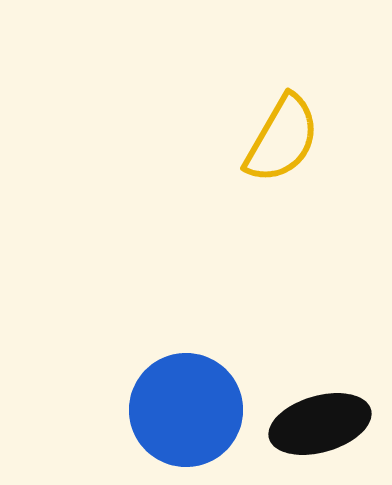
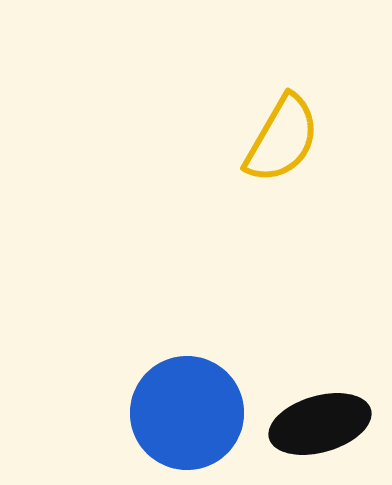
blue circle: moved 1 px right, 3 px down
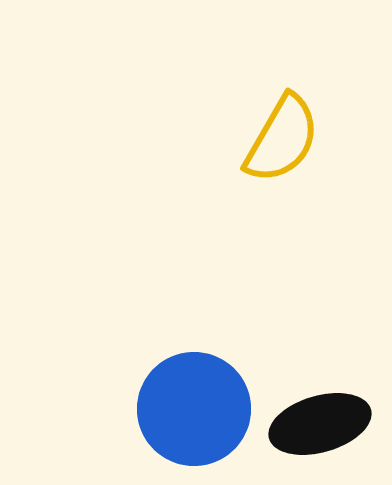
blue circle: moved 7 px right, 4 px up
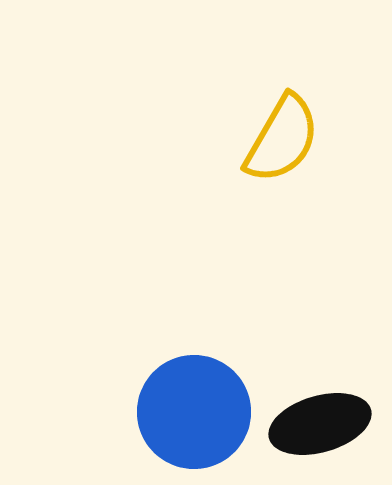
blue circle: moved 3 px down
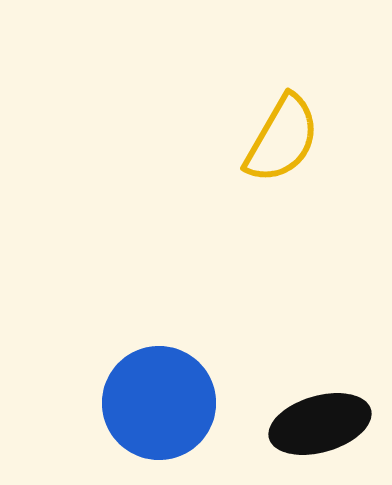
blue circle: moved 35 px left, 9 px up
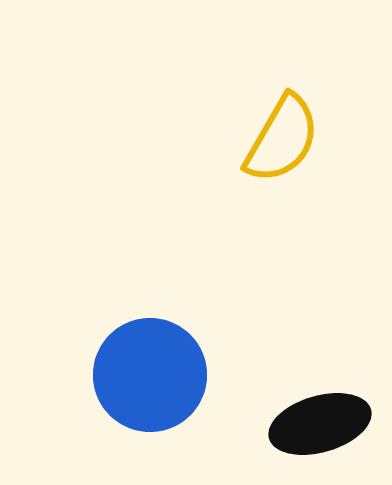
blue circle: moved 9 px left, 28 px up
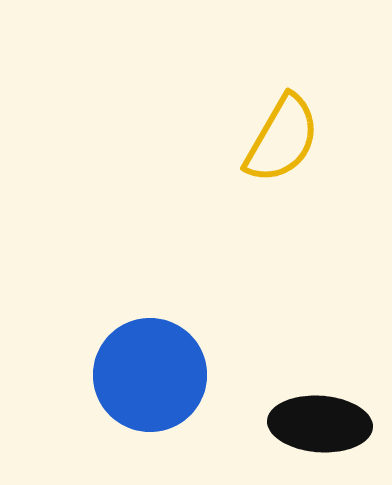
black ellipse: rotated 20 degrees clockwise
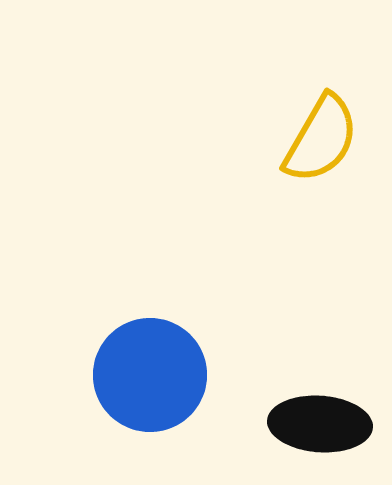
yellow semicircle: moved 39 px right
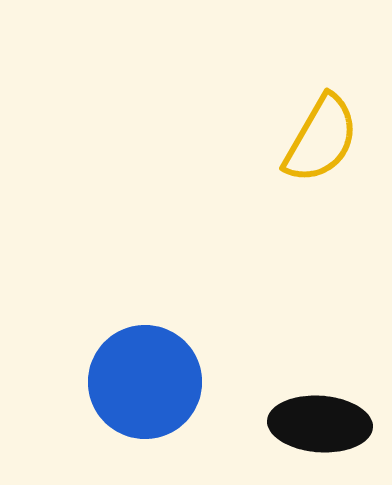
blue circle: moved 5 px left, 7 px down
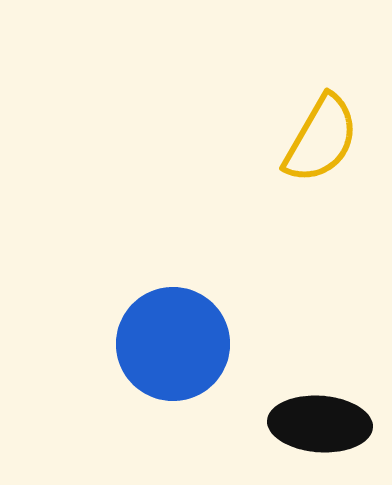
blue circle: moved 28 px right, 38 px up
